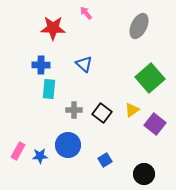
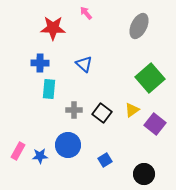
blue cross: moved 1 px left, 2 px up
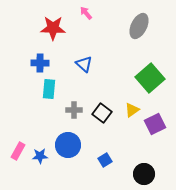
purple square: rotated 25 degrees clockwise
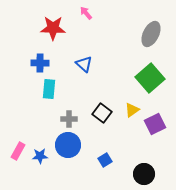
gray ellipse: moved 12 px right, 8 px down
gray cross: moved 5 px left, 9 px down
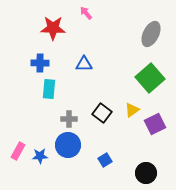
blue triangle: rotated 42 degrees counterclockwise
black circle: moved 2 px right, 1 px up
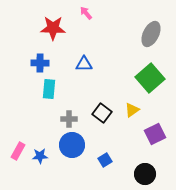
purple square: moved 10 px down
blue circle: moved 4 px right
black circle: moved 1 px left, 1 px down
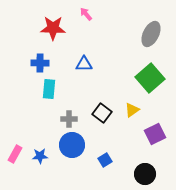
pink arrow: moved 1 px down
pink rectangle: moved 3 px left, 3 px down
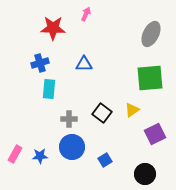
pink arrow: rotated 64 degrees clockwise
blue cross: rotated 18 degrees counterclockwise
green square: rotated 36 degrees clockwise
blue circle: moved 2 px down
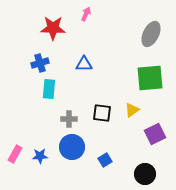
black square: rotated 30 degrees counterclockwise
